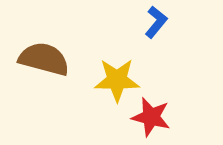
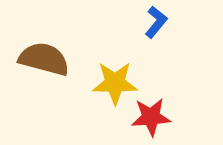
yellow star: moved 2 px left, 3 px down
red star: rotated 18 degrees counterclockwise
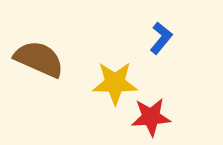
blue L-shape: moved 5 px right, 16 px down
brown semicircle: moved 5 px left; rotated 9 degrees clockwise
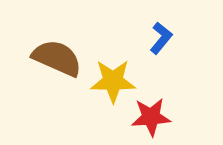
brown semicircle: moved 18 px right, 1 px up
yellow star: moved 2 px left, 2 px up
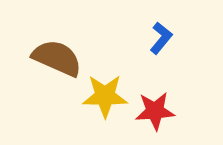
yellow star: moved 8 px left, 15 px down
red star: moved 4 px right, 6 px up
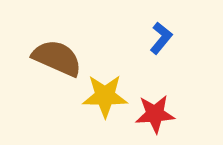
red star: moved 3 px down
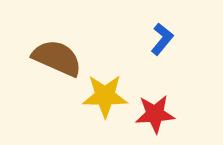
blue L-shape: moved 1 px right, 1 px down
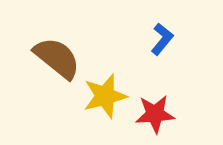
brown semicircle: rotated 15 degrees clockwise
yellow star: rotated 15 degrees counterclockwise
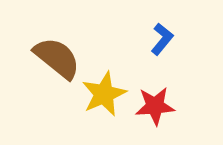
yellow star: moved 1 px left, 2 px up; rotated 9 degrees counterclockwise
red star: moved 8 px up
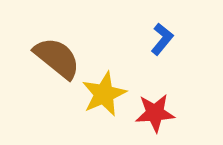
red star: moved 7 px down
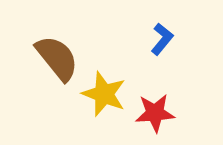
brown semicircle: rotated 12 degrees clockwise
yellow star: rotated 27 degrees counterclockwise
